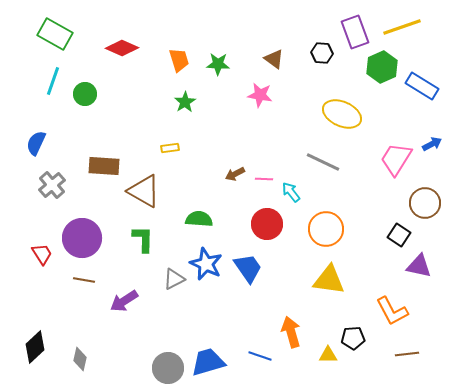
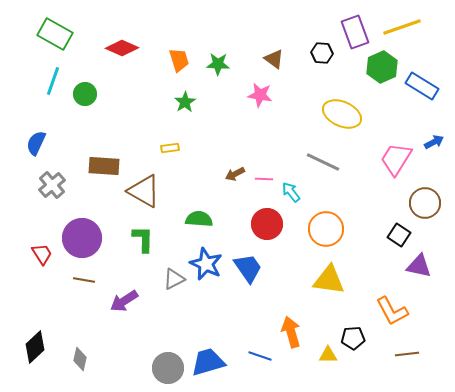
blue arrow at (432, 144): moved 2 px right, 2 px up
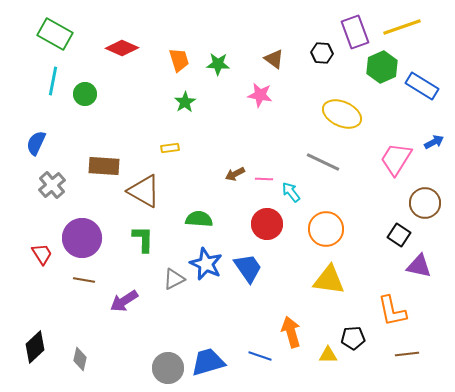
cyan line at (53, 81): rotated 8 degrees counterclockwise
orange L-shape at (392, 311): rotated 16 degrees clockwise
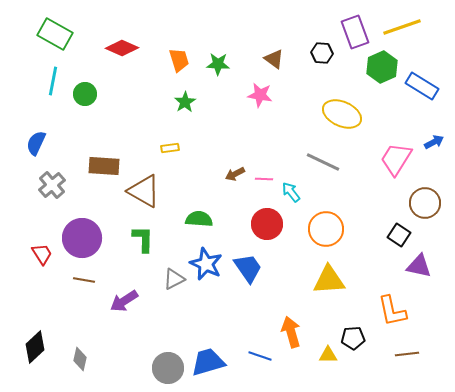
yellow triangle at (329, 280): rotated 12 degrees counterclockwise
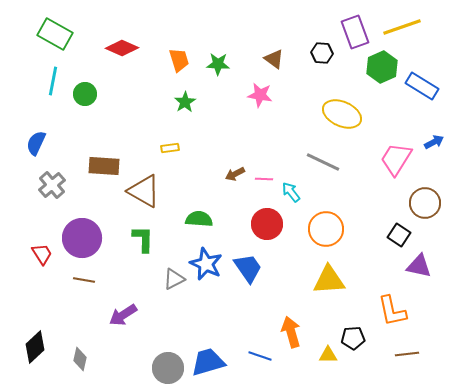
purple arrow at (124, 301): moved 1 px left, 14 px down
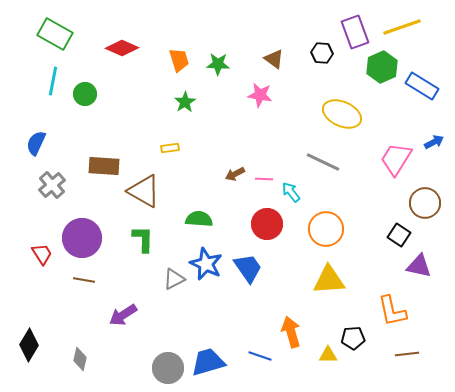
black diamond at (35, 347): moved 6 px left, 2 px up; rotated 16 degrees counterclockwise
